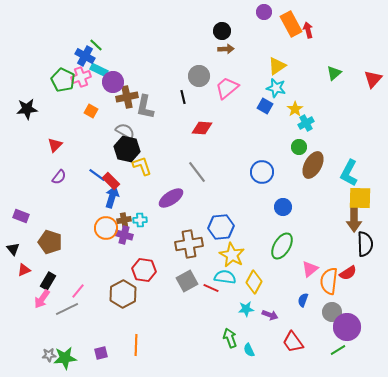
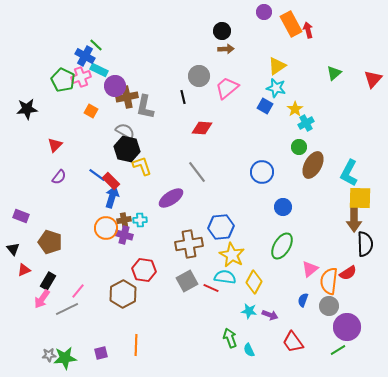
purple circle at (113, 82): moved 2 px right, 4 px down
cyan star at (246, 309): moved 3 px right, 2 px down; rotated 14 degrees clockwise
gray circle at (332, 312): moved 3 px left, 6 px up
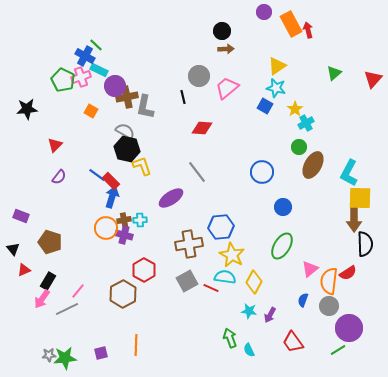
red hexagon at (144, 270): rotated 20 degrees clockwise
purple arrow at (270, 315): rotated 98 degrees clockwise
purple circle at (347, 327): moved 2 px right, 1 px down
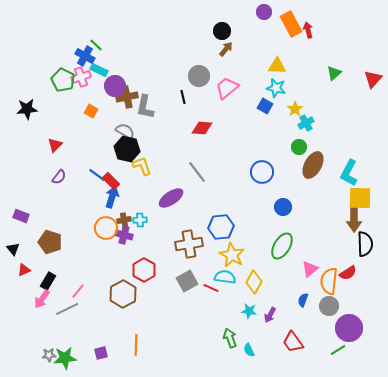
brown arrow at (226, 49): rotated 49 degrees counterclockwise
yellow triangle at (277, 66): rotated 36 degrees clockwise
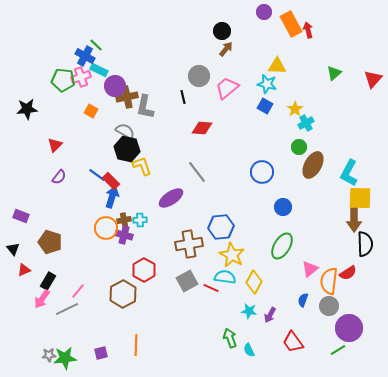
green pentagon at (63, 80): rotated 20 degrees counterclockwise
cyan star at (276, 88): moved 9 px left, 4 px up
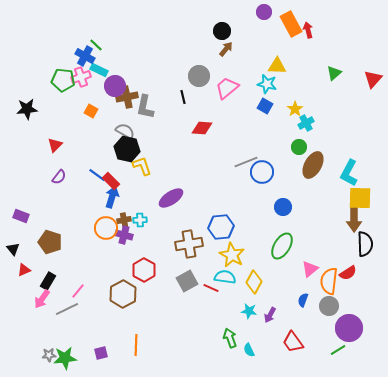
gray line at (197, 172): moved 49 px right, 10 px up; rotated 75 degrees counterclockwise
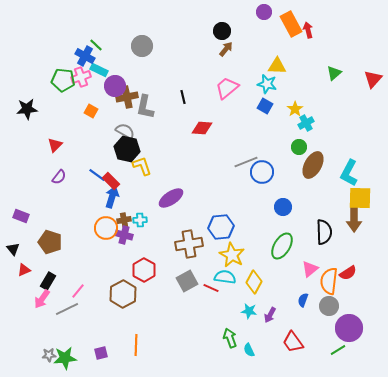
gray circle at (199, 76): moved 57 px left, 30 px up
black semicircle at (365, 244): moved 41 px left, 12 px up
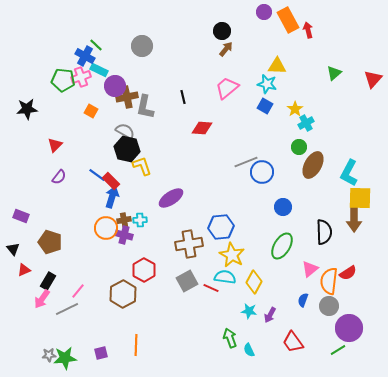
orange rectangle at (291, 24): moved 3 px left, 4 px up
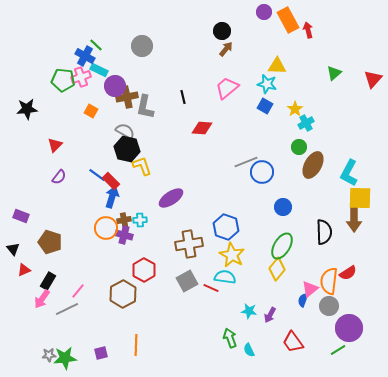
blue hexagon at (221, 227): moved 5 px right; rotated 25 degrees clockwise
pink triangle at (310, 269): moved 20 px down
yellow diamond at (254, 282): moved 23 px right, 13 px up; rotated 10 degrees clockwise
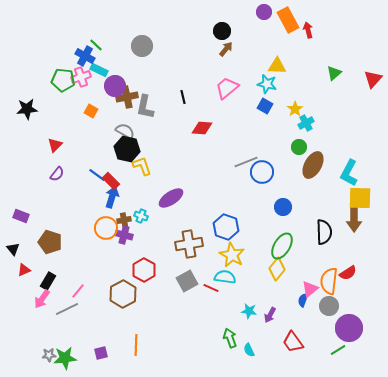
purple semicircle at (59, 177): moved 2 px left, 3 px up
cyan cross at (140, 220): moved 1 px right, 4 px up; rotated 24 degrees clockwise
